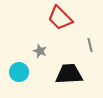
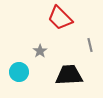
gray star: rotated 16 degrees clockwise
black trapezoid: moved 1 px down
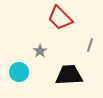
gray line: rotated 32 degrees clockwise
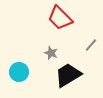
gray line: moved 1 px right; rotated 24 degrees clockwise
gray star: moved 11 px right, 2 px down; rotated 16 degrees counterclockwise
black trapezoid: moved 1 px left; rotated 28 degrees counterclockwise
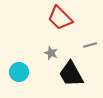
gray line: moved 1 px left; rotated 32 degrees clockwise
black trapezoid: moved 3 px right, 1 px up; rotated 88 degrees counterclockwise
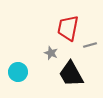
red trapezoid: moved 8 px right, 10 px down; rotated 56 degrees clockwise
cyan circle: moved 1 px left
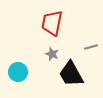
red trapezoid: moved 16 px left, 5 px up
gray line: moved 1 px right, 2 px down
gray star: moved 1 px right, 1 px down
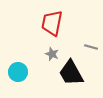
gray line: rotated 32 degrees clockwise
black trapezoid: moved 1 px up
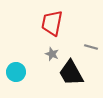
cyan circle: moved 2 px left
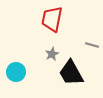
red trapezoid: moved 4 px up
gray line: moved 1 px right, 2 px up
gray star: rotated 24 degrees clockwise
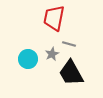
red trapezoid: moved 2 px right, 1 px up
gray line: moved 23 px left, 1 px up
cyan circle: moved 12 px right, 13 px up
